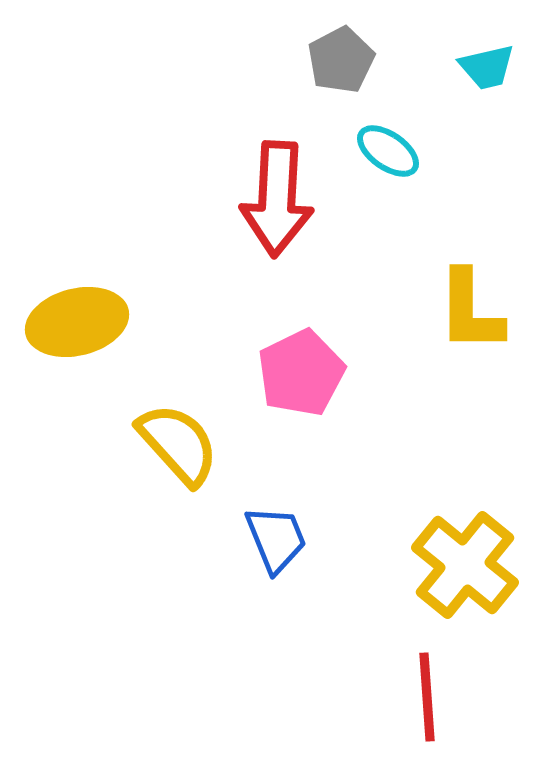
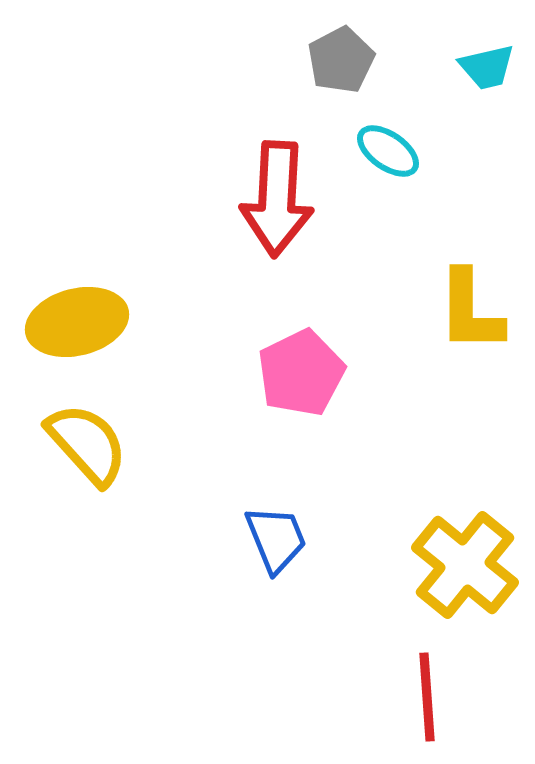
yellow semicircle: moved 91 px left
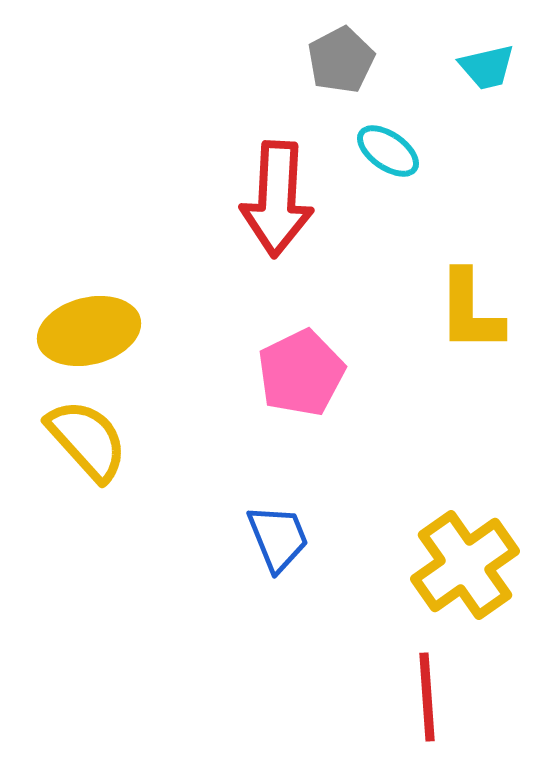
yellow ellipse: moved 12 px right, 9 px down
yellow semicircle: moved 4 px up
blue trapezoid: moved 2 px right, 1 px up
yellow cross: rotated 16 degrees clockwise
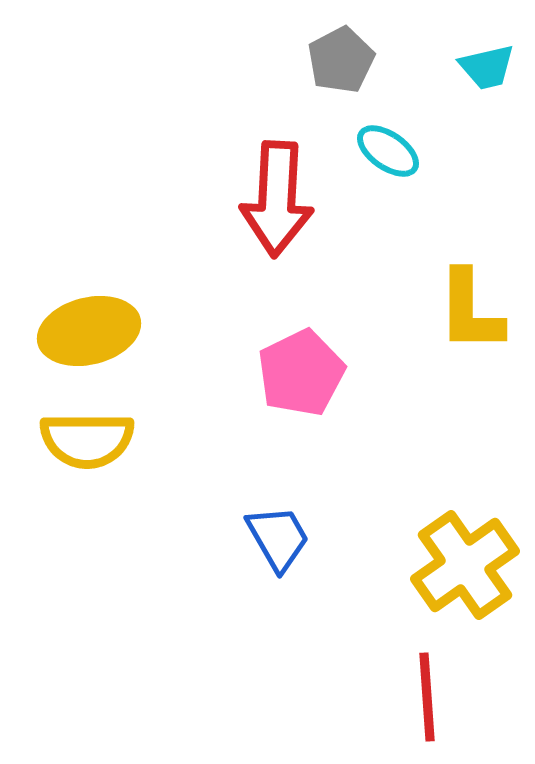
yellow semicircle: rotated 132 degrees clockwise
blue trapezoid: rotated 8 degrees counterclockwise
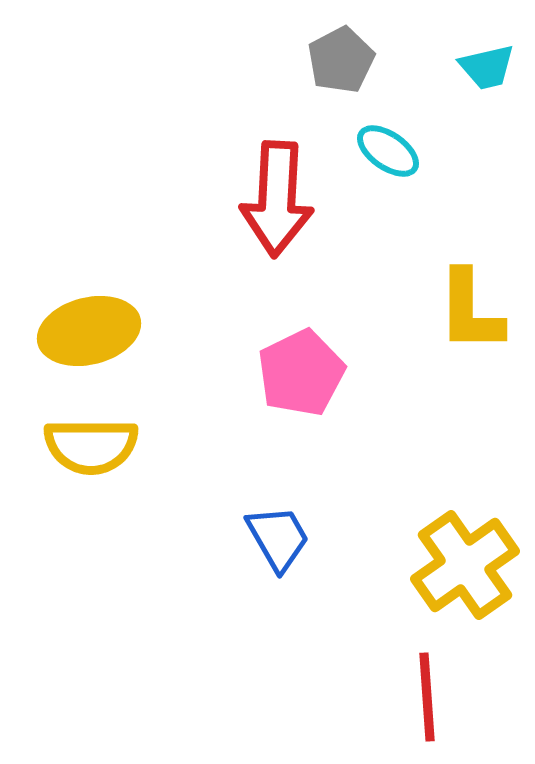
yellow semicircle: moved 4 px right, 6 px down
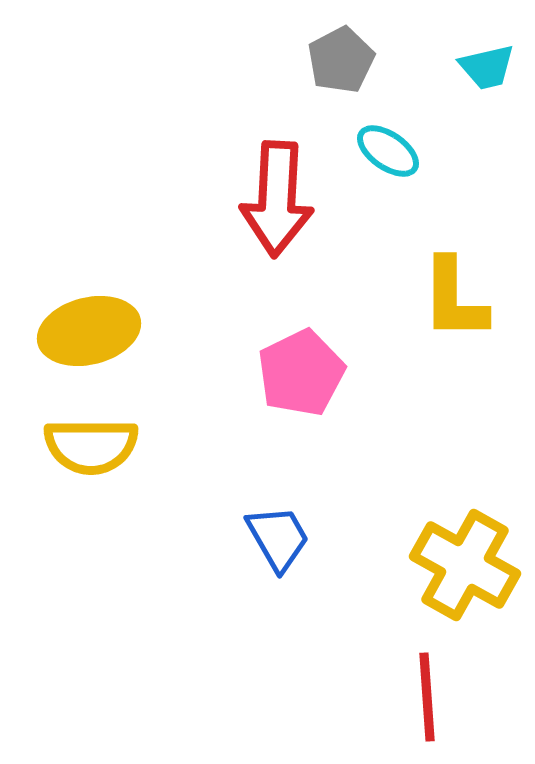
yellow L-shape: moved 16 px left, 12 px up
yellow cross: rotated 26 degrees counterclockwise
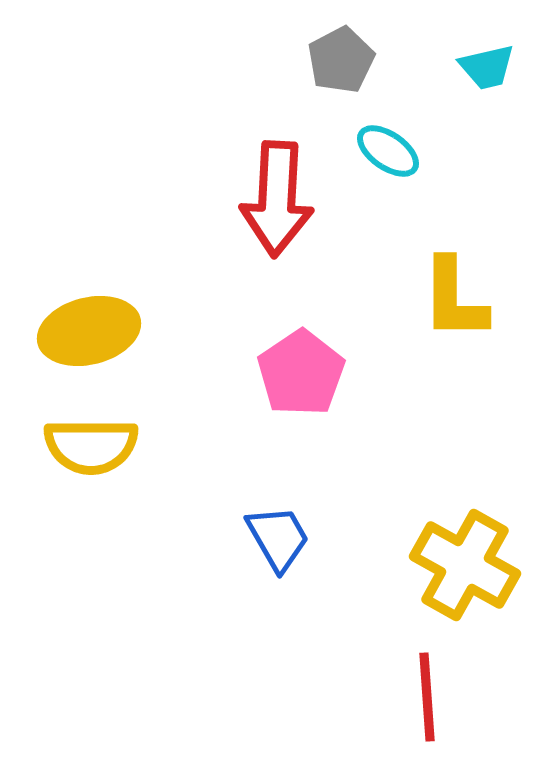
pink pentagon: rotated 8 degrees counterclockwise
